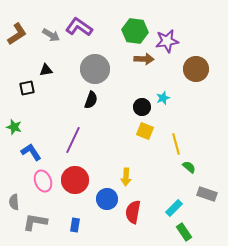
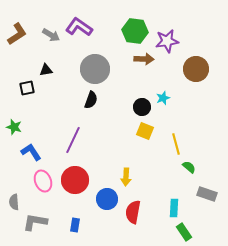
cyan rectangle: rotated 42 degrees counterclockwise
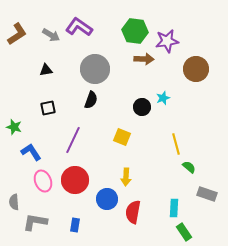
black square: moved 21 px right, 20 px down
yellow square: moved 23 px left, 6 px down
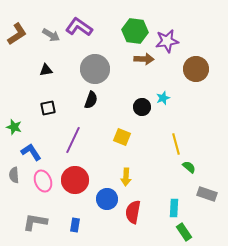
gray semicircle: moved 27 px up
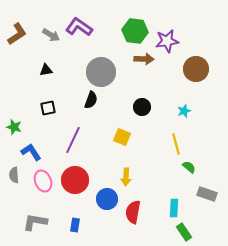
gray circle: moved 6 px right, 3 px down
cyan star: moved 21 px right, 13 px down
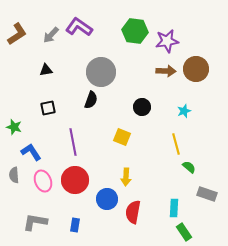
gray arrow: rotated 102 degrees clockwise
brown arrow: moved 22 px right, 12 px down
purple line: moved 2 px down; rotated 36 degrees counterclockwise
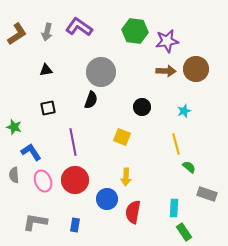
gray arrow: moved 4 px left, 3 px up; rotated 30 degrees counterclockwise
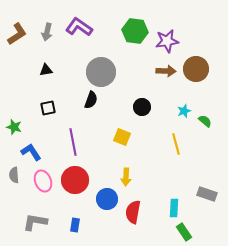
green semicircle: moved 16 px right, 46 px up
